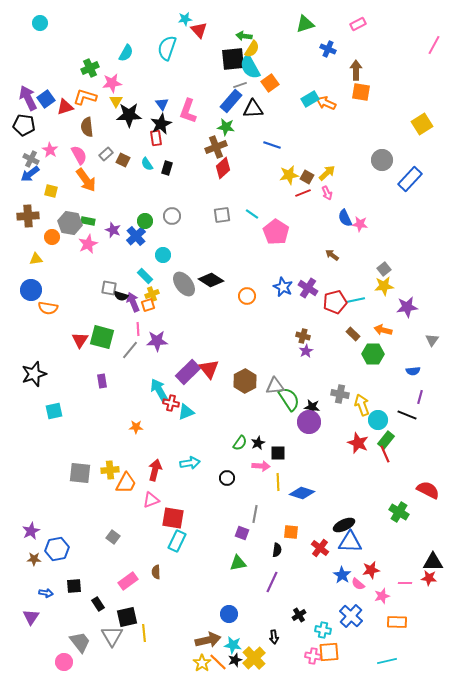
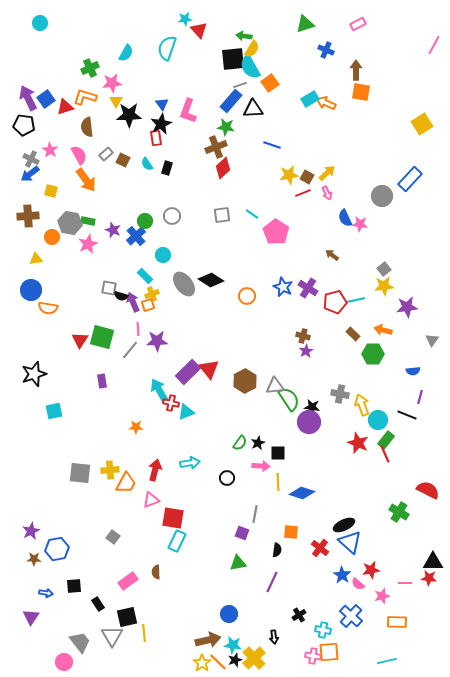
blue cross at (328, 49): moved 2 px left, 1 px down
gray circle at (382, 160): moved 36 px down
blue triangle at (350, 542): rotated 40 degrees clockwise
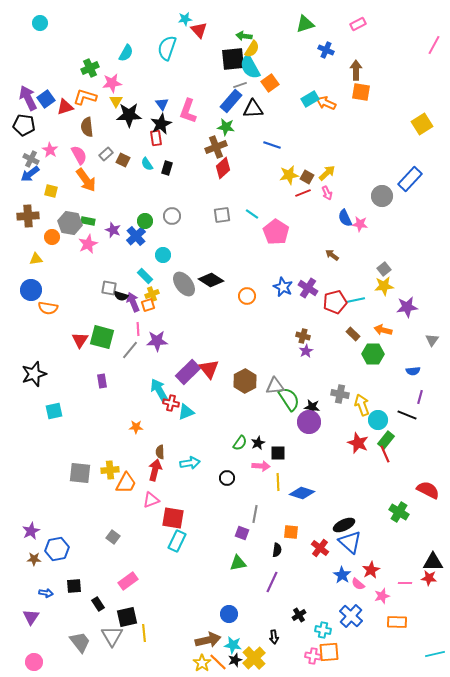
red star at (371, 570): rotated 18 degrees counterclockwise
brown semicircle at (156, 572): moved 4 px right, 120 px up
cyan line at (387, 661): moved 48 px right, 7 px up
pink circle at (64, 662): moved 30 px left
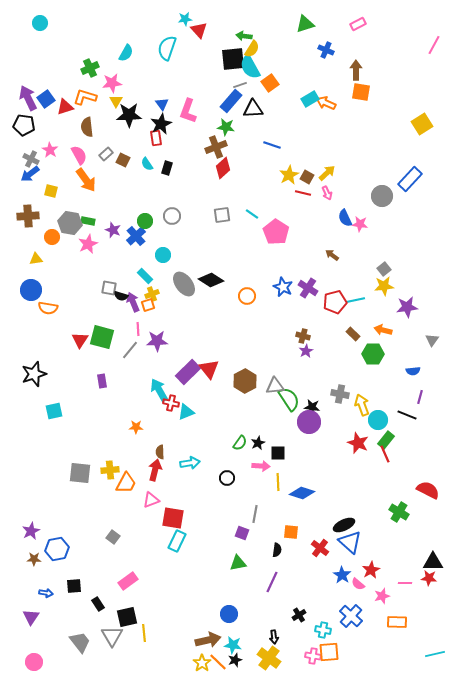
yellow star at (289, 175): rotated 18 degrees counterclockwise
red line at (303, 193): rotated 35 degrees clockwise
yellow cross at (254, 658): moved 15 px right; rotated 10 degrees counterclockwise
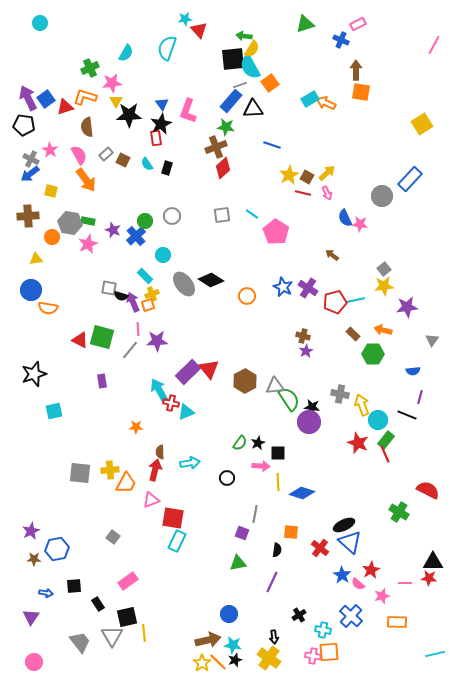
blue cross at (326, 50): moved 15 px right, 10 px up
red triangle at (80, 340): rotated 36 degrees counterclockwise
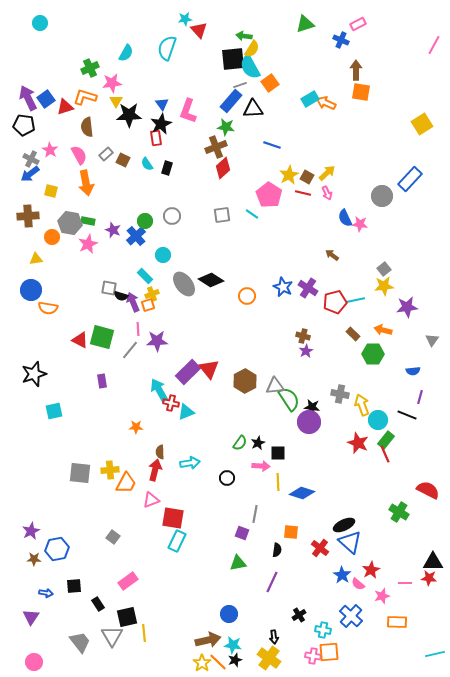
orange arrow at (86, 180): moved 3 px down; rotated 25 degrees clockwise
pink pentagon at (276, 232): moved 7 px left, 37 px up
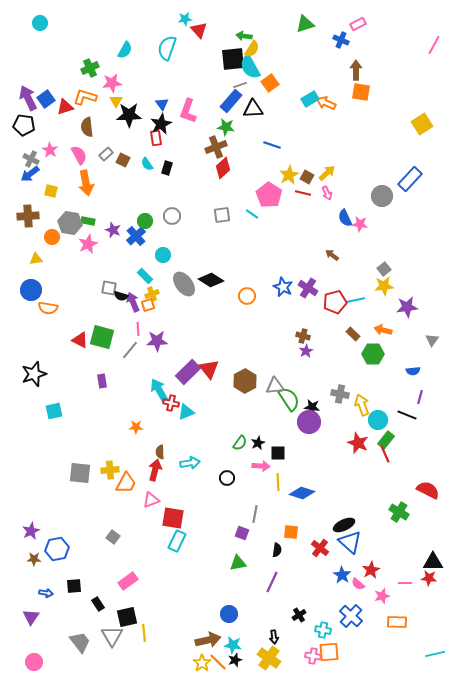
cyan semicircle at (126, 53): moved 1 px left, 3 px up
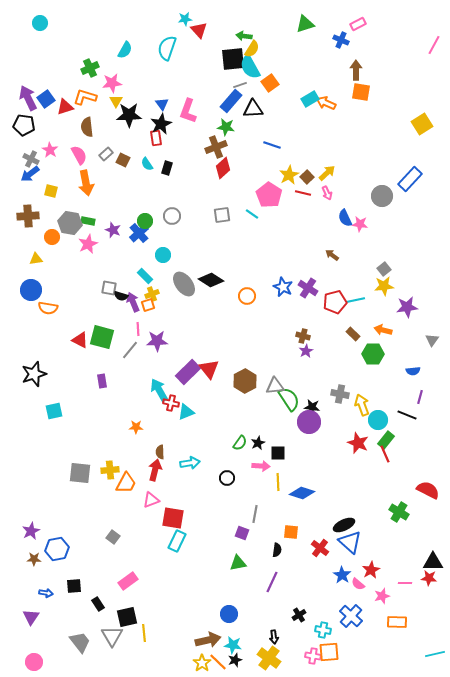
brown square at (307, 177): rotated 16 degrees clockwise
blue cross at (136, 236): moved 3 px right, 3 px up
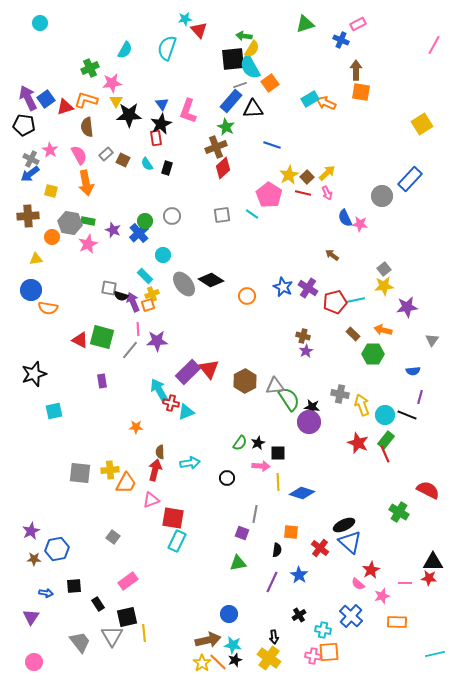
orange L-shape at (85, 97): moved 1 px right, 3 px down
green star at (226, 127): rotated 18 degrees clockwise
cyan circle at (378, 420): moved 7 px right, 5 px up
blue star at (342, 575): moved 43 px left
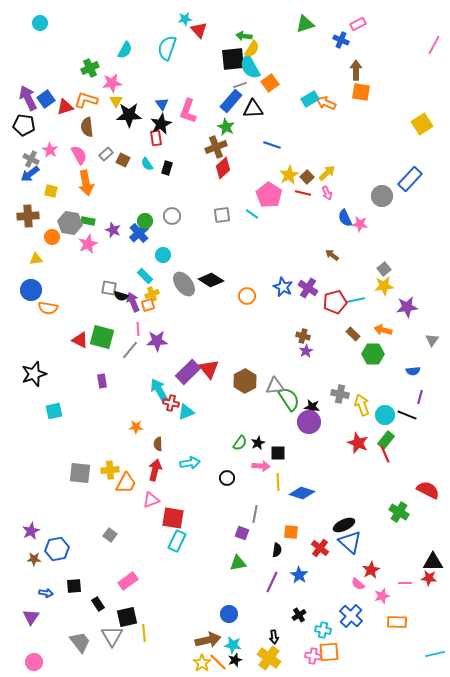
brown semicircle at (160, 452): moved 2 px left, 8 px up
gray square at (113, 537): moved 3 px left, 2 px up
